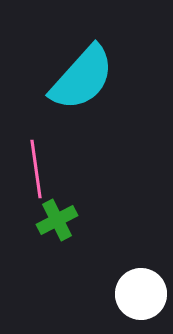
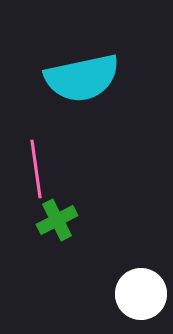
cyan semicircle: rotated 36 degrees clockwise
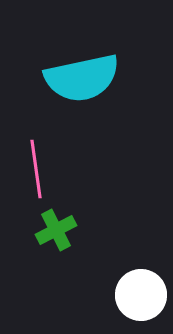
green cross: moved 1 px left, 10 px down
white circle: moved 1 px down
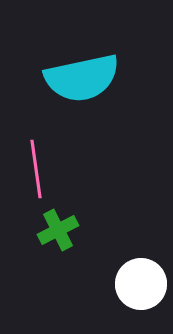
green cross: moved 2 px right
white circle: moved 11 px up
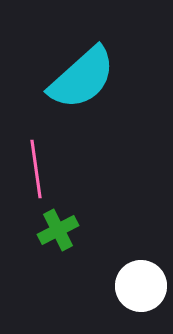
cyan semicircle: rotated 30 degrees counterclockwise
white circle: moved 2 px down
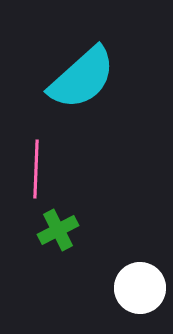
pink line: rotated 10 degrees clockwise
white circle: moved 1 px left, 2 px down
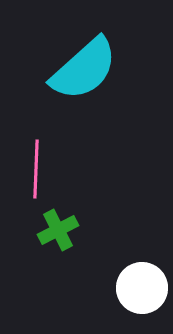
cyan semicircle: moved 2 px right, 9 px up
white circle: moved 2 px right
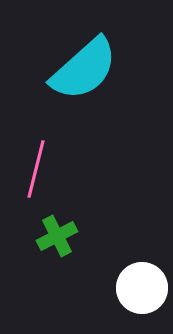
pink line: rotated 12 degrees clockwise
green cross: moved 1 px left, 6 px down
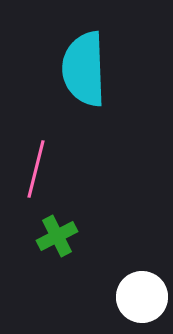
cyan semicircle: rotated 130 degrees clockwise
white circle: moved 9 px down
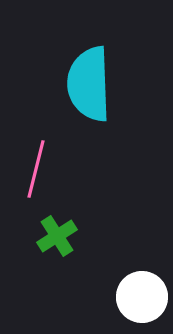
cyan semicircle: moved 5 px right, 15 px down
green cross: rotated 6 degrees counterclockwise
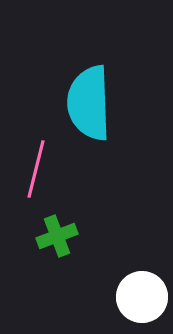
cyan semicircle: moved 19 px down
green cross: rotated 12 degrees clockwise
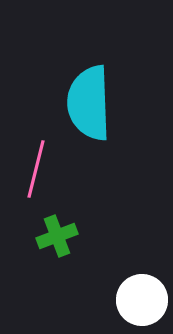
white circle: moved 3 px down
